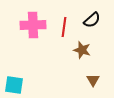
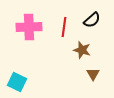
pink cross: moved 4 px left, 2 px down
brown triangle: moved 6 px up
cyan square: moved 3 px right, 3 px up; rotated 18 degrees clockwise
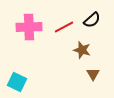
red line: rotated 54 degrees clockwise
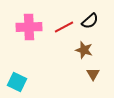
black semicircle: moved 2 px left, 1 px down
brown star: moved 2 px right
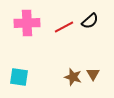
pink cross: moved 2 px left, 4 px up
brown star: moved 11 px left, 27 px down
cyan square: moved 2 px right, 5 px up; rotated 18 degrees counterclockwise
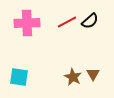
red line: moved 3 px right, 5 px up
brown star: rotated 12 degrees clockwise
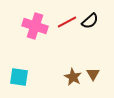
pink cross: moved 8 px right, 3 px down; rotated 20 degrees clockwise
